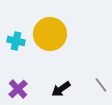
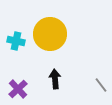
black arrow: moved 6 px left, 10 px up; rotated 120 degrees clockwise
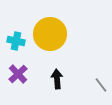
black arrow: moved 2 px right
purple cross: moved 15 px up
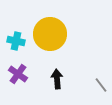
purple cross: rotated 12 degrees counterclockwise
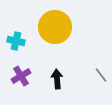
yellow circle: moved 5 px right, 7 px up
purple cross: moved 3 px right, 2 px down; rotated 24 degrees clockwise
gray line: moved 10 px up
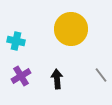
yellow circle: moved 16 px right, 2 px down
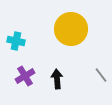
purple cross: moved 4 px right
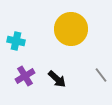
black arrow: rotated 138 degrees clockwise
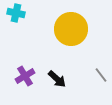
cyan cross: moved 28 px up
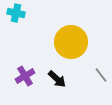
yellow circle: moved 13 px down
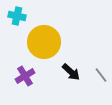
cyan cross: moved 1 px right, 3 px down
yellow circle: moved 27 px left
black arrow: moved 14 px right, 7 px up
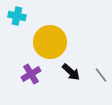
yellow circle: moved 6 px right
purple cross: moved 6 px right, 2 px up
